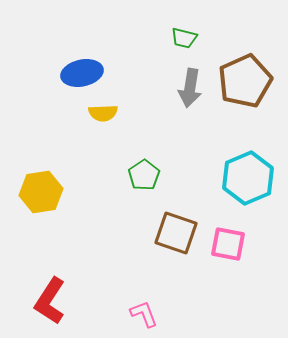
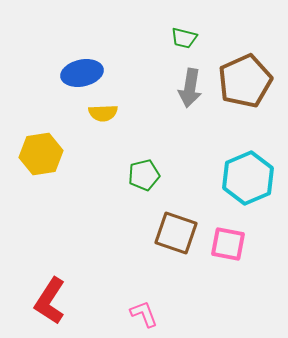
green pentagon: rotated 20 degrees clockwise
yellow hexagon: moved 38 px up
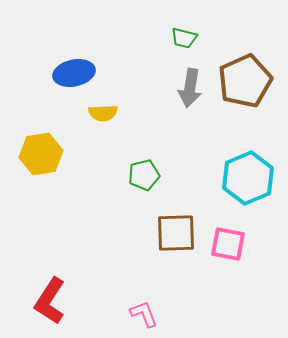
blue ellipse: moved 8 px left
brown square: rotated 21 degrees counterclockwise
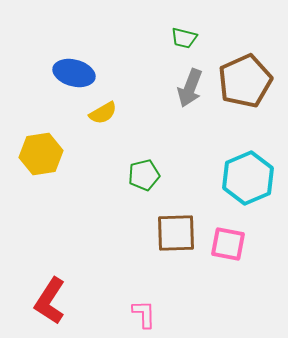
blue ellipse: rotated 27 degrees clockwise
gray arrow: rotated 12 degrees clockwise
yellow semicircle: rotated 28 degrees counterclockwise
pink L-shape: rotated 20 degrees clockwise
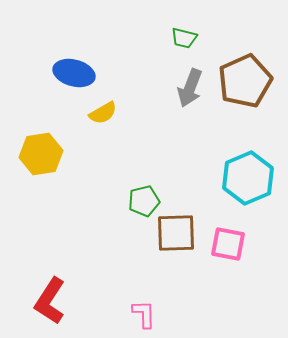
green pentagon: moved 26 px down
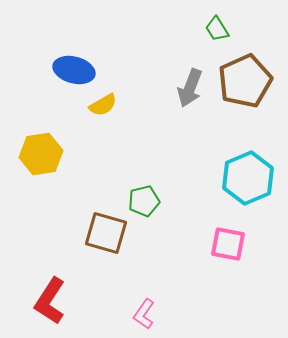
green trapezoid: moved 33 px right, 9 px up; rotated 44 degrees clockwise
blue ellipse: moved 3 px up
yellow semicircle: moved 8 px up
brown square: moved 70 px left; rotated 18 degrees clockwise
pink L-shape: rotated 144 degrees counterclockwise
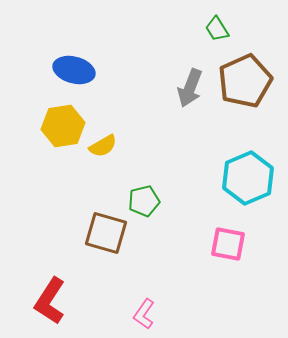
yellow semicircle: moved 41 px down
yellow hexagon: moved 22 px right, 28 px up
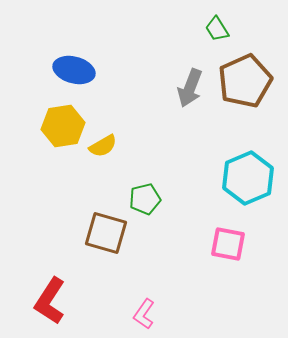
green pentagon: moved 1 px right, 2 px up
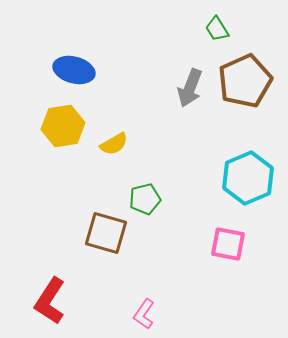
yellow semicircle: moved 11 px right, 2 px up
